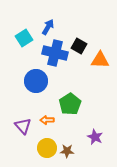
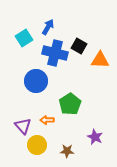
yellow circle: moved 10 px left, 3 px up
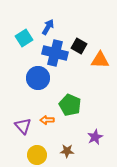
blue circle: moved 2 px right, 3 px up
green pentagon: moved 1 px down; rotated 15 degrees counterclockwise
purple star: rotated 21 degrees clockwise
yellow circle: moved 10 px down
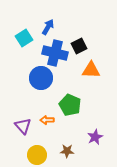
black square: rotated 35 degrees clockwise
orange triangle: moved 9 px left, 10 px down
blue circle: moved 3 px right
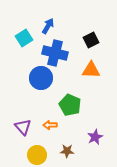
blue arrow: moved 1 px up
black square: moved 12 px right, 6 px up
orange arrow: moved 3 px right, 5 px down
purple triangle: moved 1 px down
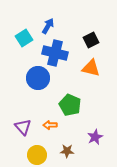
orange triangle: moved 2 px up; rotated 12 degrees clockwise
blue circle: moved 3 px left
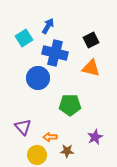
green pentagon: rotated 25 degrees counterclockwise
orange arrow: moved 12 px down
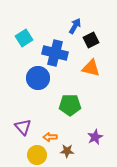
blue arrow: moved 27 px right
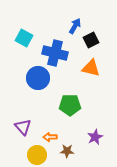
cyan square: rotated 30 degrees counterclockwise
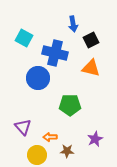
blue arrow: moved 2 px left, 2 px up; rotated 140 degrees clockwise
purple star: moved 2 px down
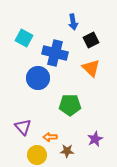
blue arrow: moved 2 px up
orange triangle: rotated 30 degrees clockwise
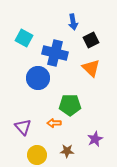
orange arrow: moved 4 px right, 14 px up
